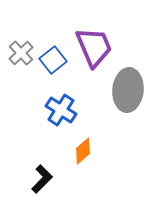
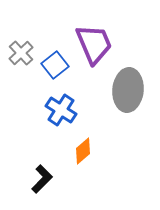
purple trapezoid: moved 3 px up
blue square: moved 2 px right, 5 px down
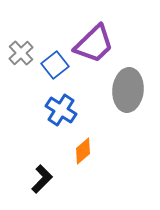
purple trapezoid: rotated 69 degrees clockwise
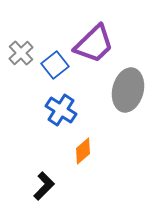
gray ellipse: rotated 9 degrees clockwise
black L-shape: moved 2 px right, 7 px down
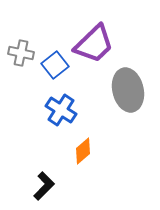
gray cross: rotated 35 degrees counterclockwise
gray ellipse: rotated 27 degrees counterclockwise
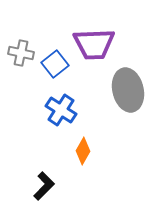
purple trapezoid: rotated 42 degrees clockwise
blue square: moved 1 px up
orange diamond: rotated 20 degrees counterclockwise
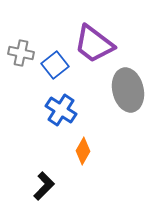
purple trapezoid: rotated 39 degrees clockwise
blue square: moved 1 px down
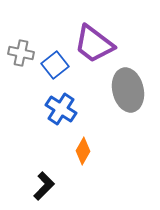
blue cross: moved 1 px up
